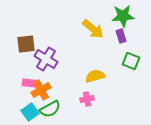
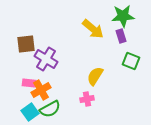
yellow semicircle: rotated 42 degrees counterclockwise
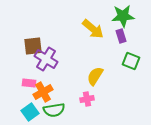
brown square: moved 7 px right, 2 px down
orange cross: moved 2 px right, 2 px down
green semicircle: moved 4 px right, 1 px down; rotated 20 degrees clockwise
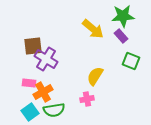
purple rectangle: rotated 24 degrees counterclockwise
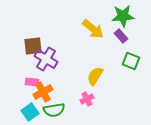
pink rectangle: moved 3 px right, 1 px up
pink cross: rotated 16 degrees counterclockwise
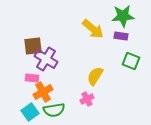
purple rectangle: rotated 40 degrees counterclockwise
pink rectangle: moved 4 px up
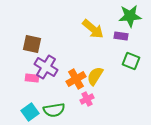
green star: moved 7 px right
brown square: moved 1 px left, 2 px up; rotated 18 degrees clockwise
purple cross: moved 8 px down
orange cross: moved 33 px right, 13 px up
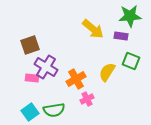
brown square: moved 2 px left, 1 px down; rotated 30 degrees counterclockwise
yellow semicircle: moved 12 px right, 4 px up
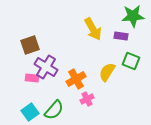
green star: moved 3 px right
yellow arrow: rotated 20 degrees clockwise
green semicircle: rotated 40 degrees counterclockwise
